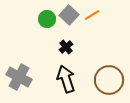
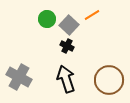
gray square: moved 10 px down
black cross: moved 1 px right, 1 px up; rotated 24 degrees counterclockwise
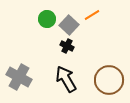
black arrow: rotated 12 degrees counterclockwise
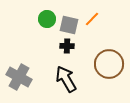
orange line: moved 4 px down; rotated 14 degrees counterclockwise
gray square: rotated 30 degrees counterclockwise
black cross: rotated 24 degrees counterclockwise
brown circle: moved 16 px up
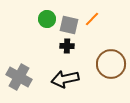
brown circle: moved 2 px right
black arrow: moved 1 px left; rotated 72 degrees counterclockwise
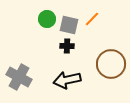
black arrow: moved 2 px right, 1 px down
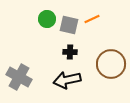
orange line: rotated 21 degrees clockwise
black cross: moved 3 px right, 6 px down
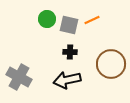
orange line: moved 1 px down
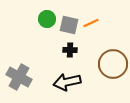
orange line: moved 1 px left, 3 px down
black cross: moved 2 px up
brown circle: moved 2 px right
black arrow: moved 2 px down
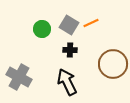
green circle: moved 5 px left, 10 px down
gray square: rotated 18 degrees clockwise
black arrow: rotated 76 degrees clockwise
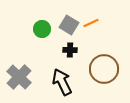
brown circle: moved 9 px left, 5 px down
gray cross: rotated 15 degrees clockwise
black arrow: moved 5 px left
